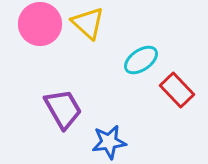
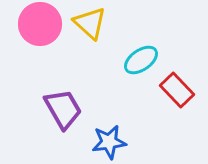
yellow triangle: moved 2 px right
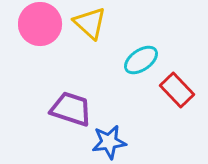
purple trapezoid: moved 8 px right; rotated 42 degrees counterclockwise
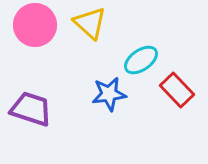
pink circle: moved 5 px left, 1 px down
purple trapezoid: moved 40 px left
blue star: moved 48 px up
